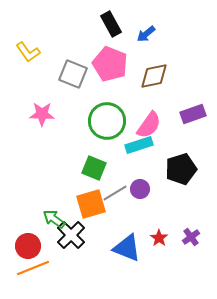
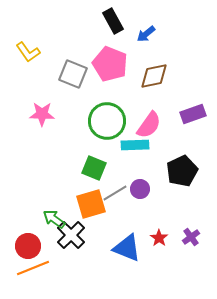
black rectangle: moved 2 px right, 3 px up
cyan rectangle: moved 4 px left; rotated 16 degrees clockwise
black pentagon: moved 1 px right, 2 px down; rotated 8 degrees counterclockwise
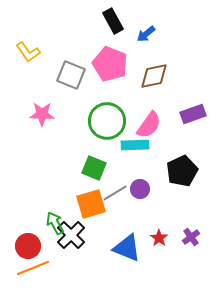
gray square: moved 2 px left, 1 px down
green arrow: moved 1 px right, 4 px down; rotated 25 degrees clockwise
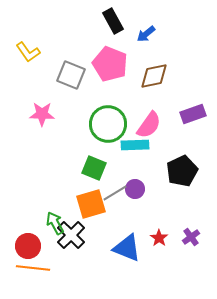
green circle: moved 1 px right, 3 px down
purple circle: moved 5 px left
orange line: rotated 28 degrees clockwise
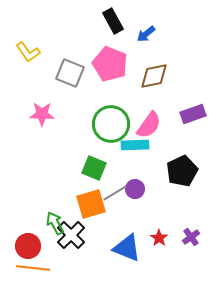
gray square: moved 1 px left, 2 px up
green circle: moved 3 px right
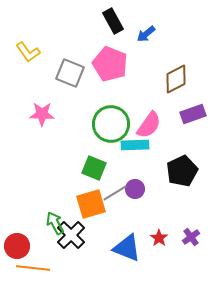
brown diamond: moved 22 px right, 3 px down; rotated 16 degrees counterclockwise
red circle: moved 11 px left
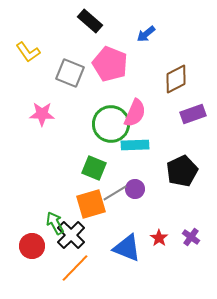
black rectangle: moved 23 px left; rotated 20 degrees counterclockwise
pink semicircle: moved 14 px left, 12 px up; rotated 12 degrees counterclockwise
purple cross: rotated 18 degrees counterclockwise
red circle: moved 15 px right
orange line: moved 42 px right; rotated 52 degrees counterclockwise
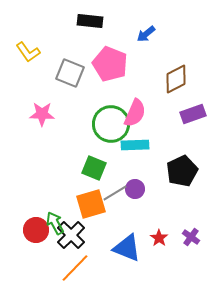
black rectangle: rotated 35 degrees counterclockwise
red circle: moved 4 px right, 16 px up
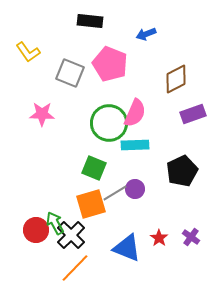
blue arrow: rotated 18 degrees clockwise
green circle: moved 2 px left, 1 px up
